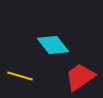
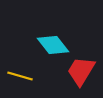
red trapezoid: moved 1 px right, 6 px up; rotated 24 degrees counterclockwise
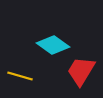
cyan diamond: rotated 16 degrees counterclockwise
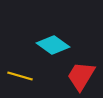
red trapezoid: moved 5 px down
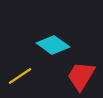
yellow line: rotated 50 degrees counterclockwise
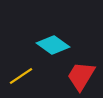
yellow line: moved 1 px right
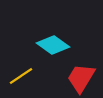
red trapezoid: moved 2 px down
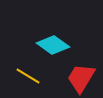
yellow line: moved 7 px right; rotated 65 degrees clockwise
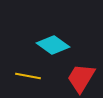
yellow line: rotated 20 degrees counterclockwise
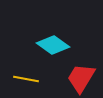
yellow line: moved 2 px left, 3 px down
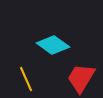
yellow line: rotated 55 degrees clockwise
